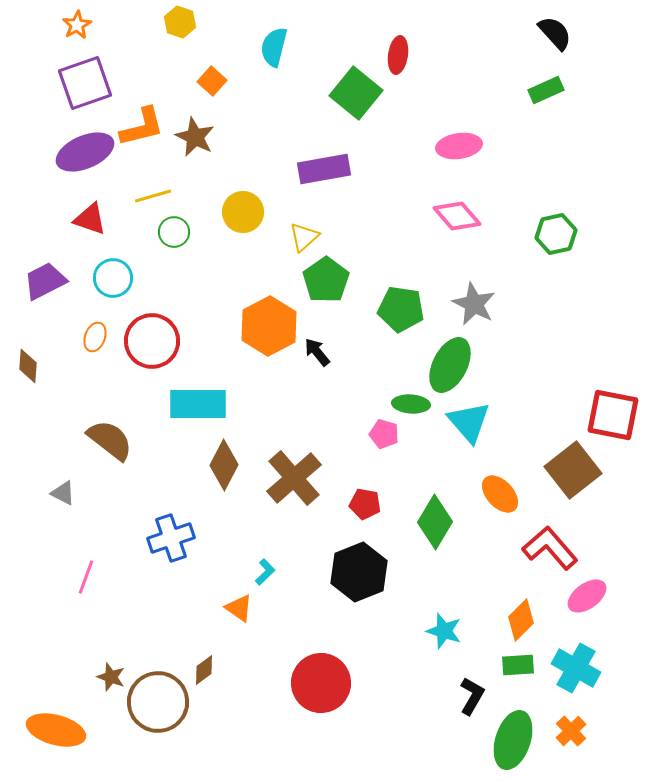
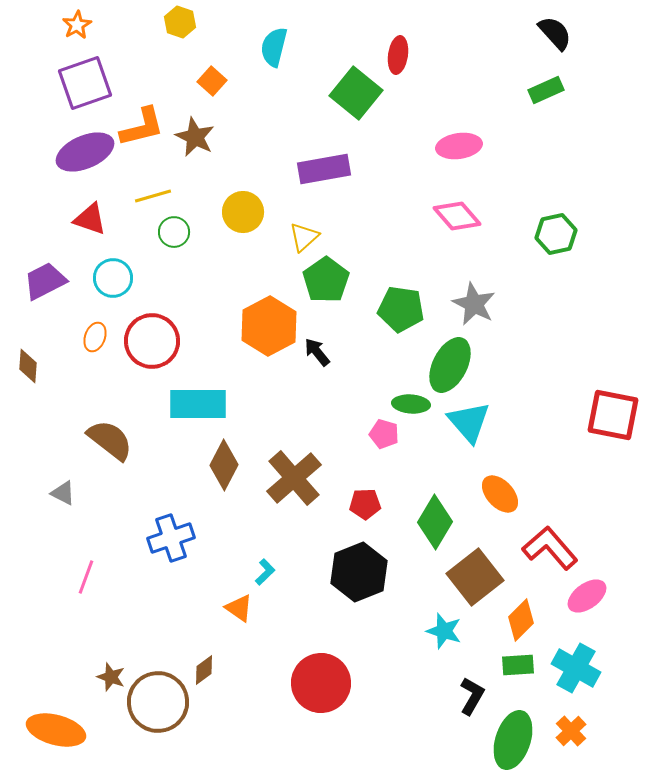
brown square at (573, 470): moved 98 px left, 107 px down
red pentagon at (365, 504): rotated 12 degrees counterclockwise
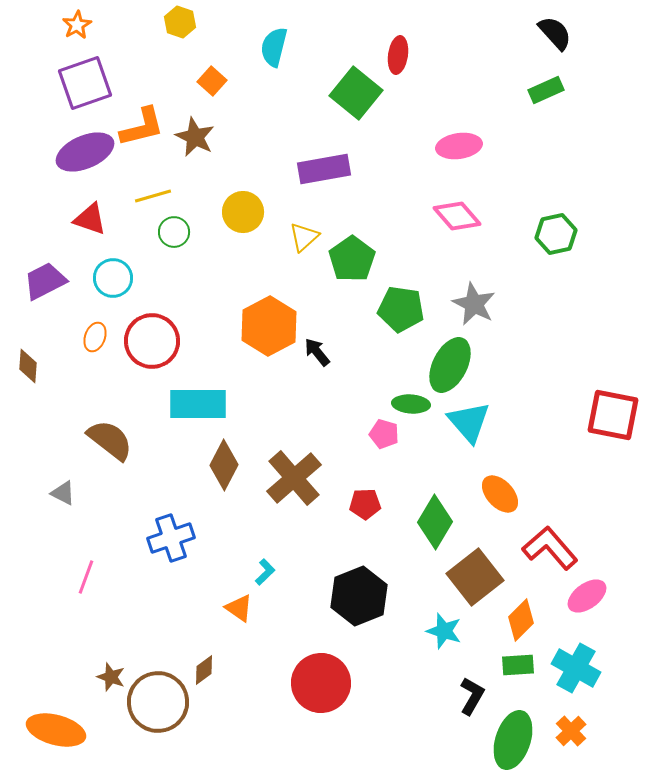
green pentagon at (326, 280): moved 26 px right, 21 px up
black hexagon at (359, 572): moved 24 px down
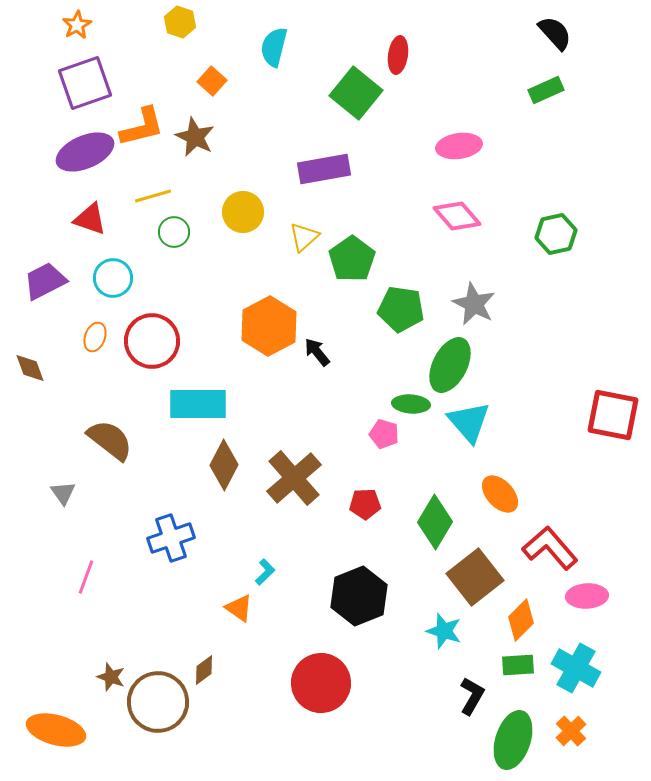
brown diamond at (28, 366): moved 2 px right, 2 px down; rotated 24 degrees counterclockwise
gray triangle at (63, 493): rotated 28 degrees clockwise
pink ellipse at (587, 596): rotated 33 degrees clockwise
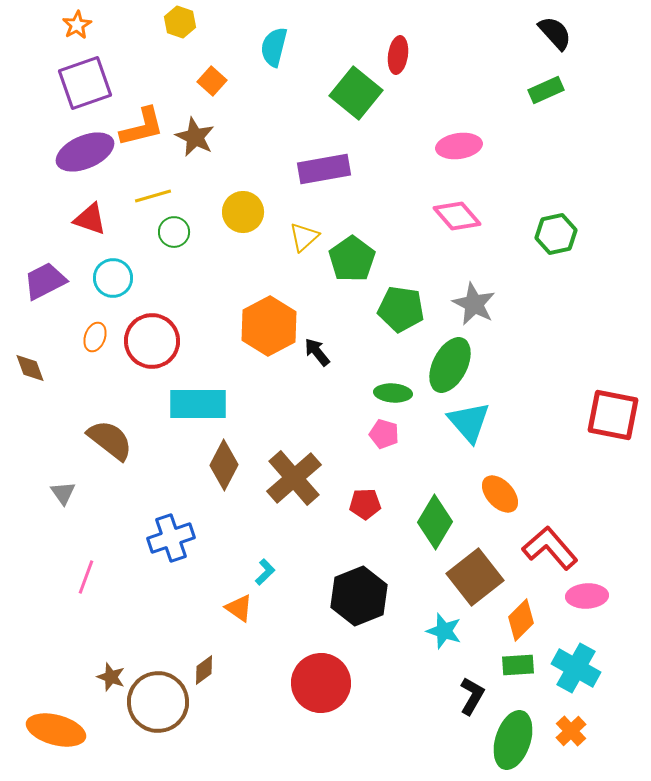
green ellipse at (411, 404): moved 18 px left, 11 px up
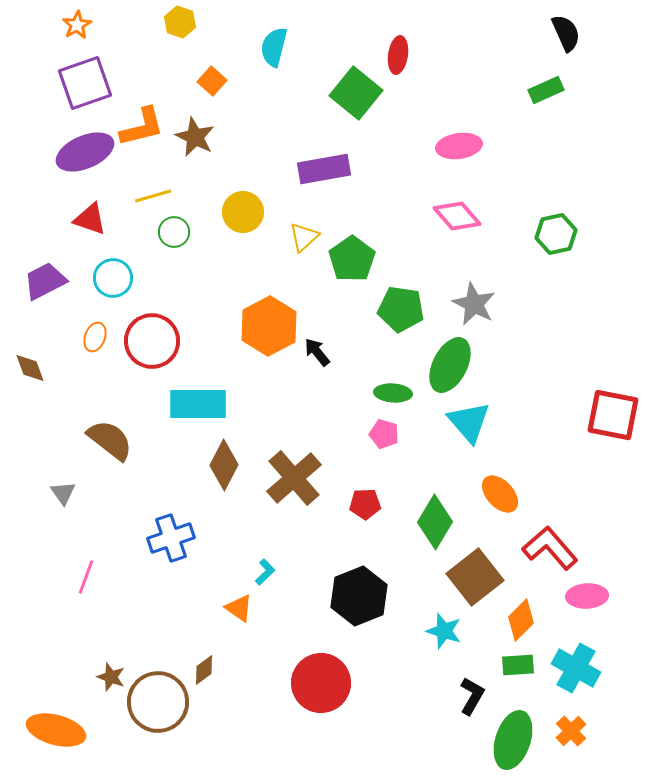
black semicircle at (555, 33): moved 11 px right; rotated 18 degrees clockwise
